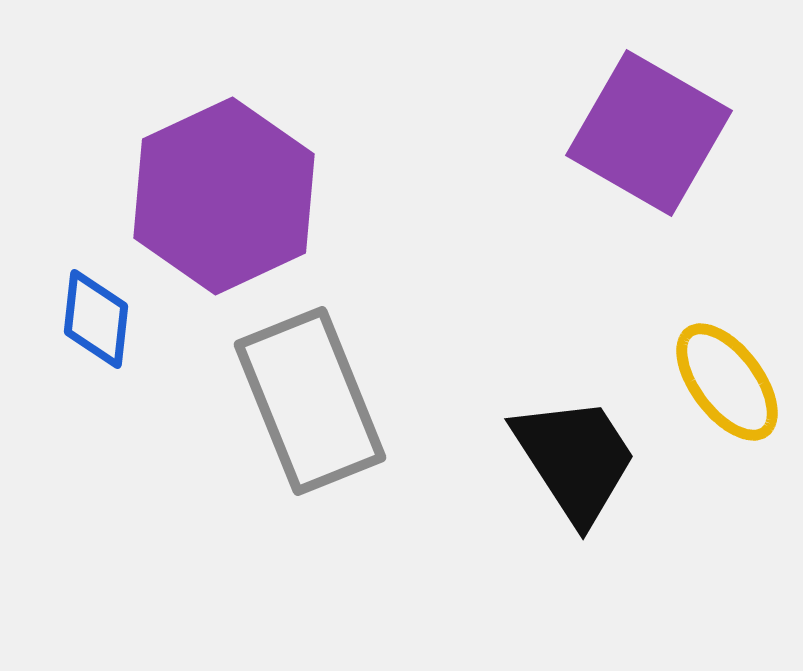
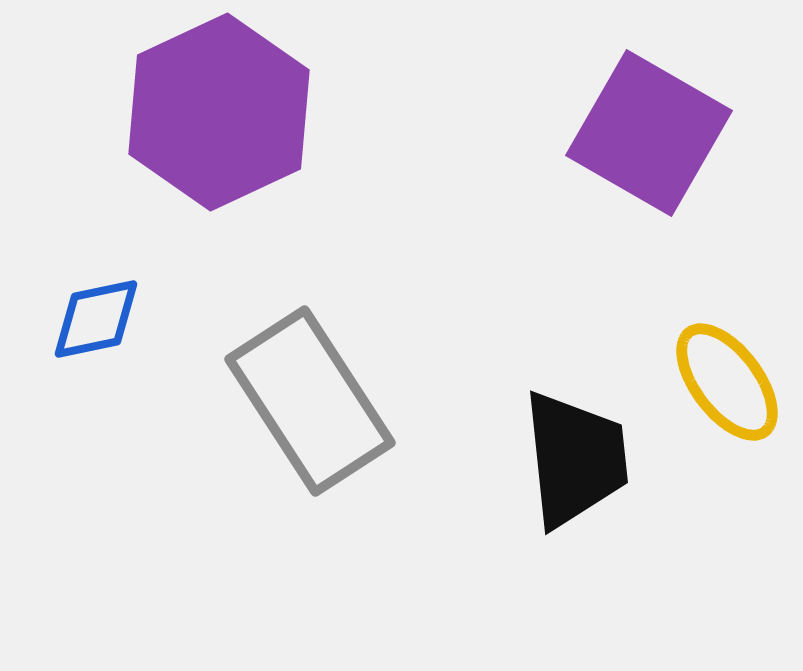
purple hexagon: moved 5 px left, 84 px up
blue diamond: rotated 72 degrees clockwise
gray rectangle: rotated 11 degrees counterclockwise
black trapezoid: rotated 27 degrees clockwise
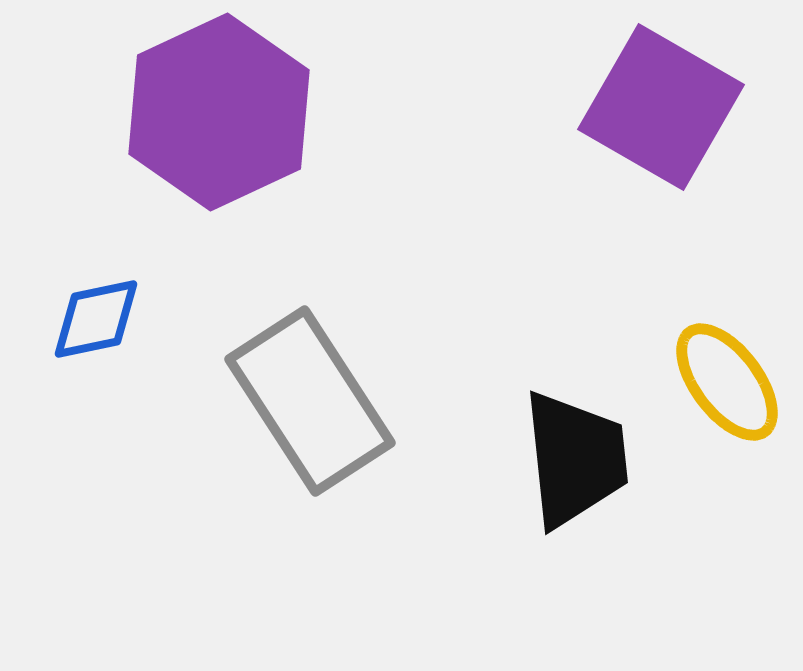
purple square: moved 12 px right, 26 px up
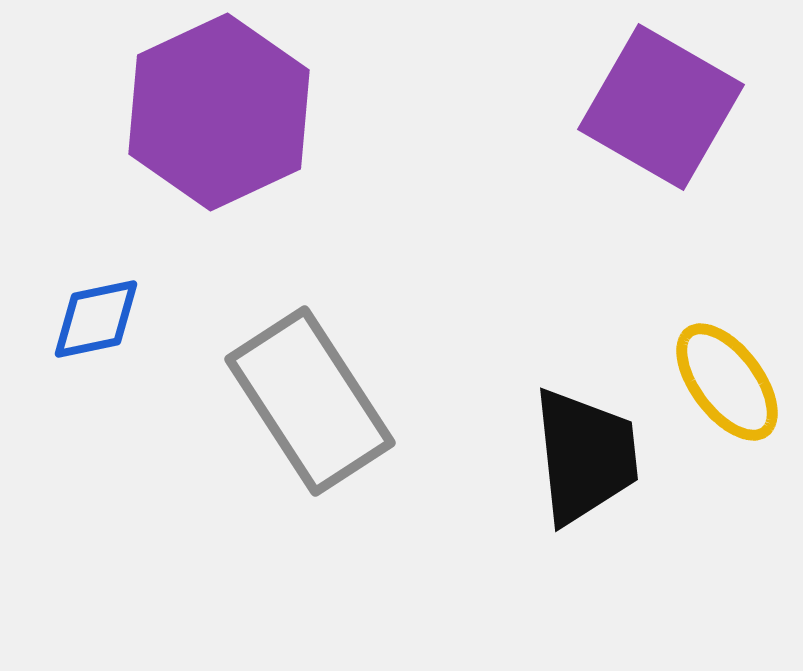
black trapezoid: moved 10 px right, 3 px up
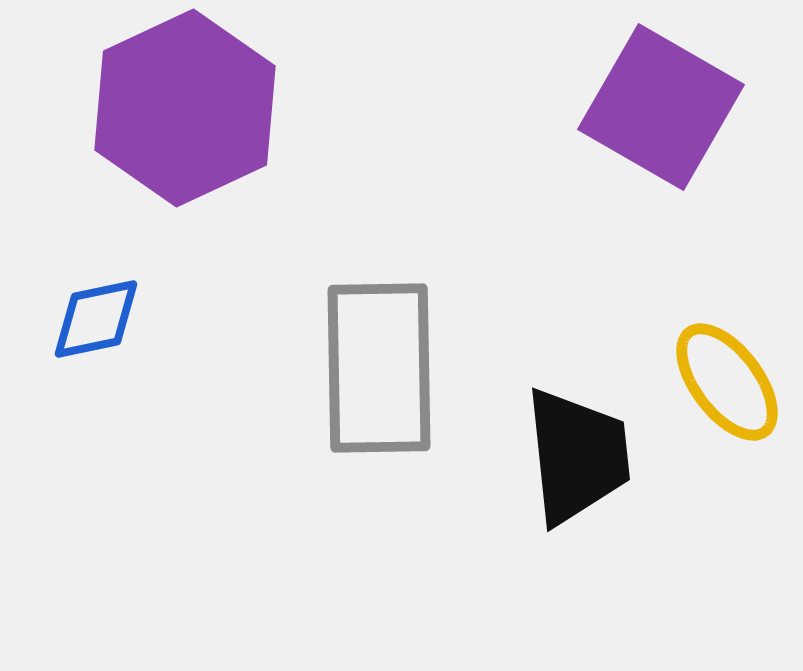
purple hexagon: moved 34 px left, 4 px up
gray rectangle: moved 69 px right, 33 px up; rotated 32 degrees clockwise
black trapezoid: moved 8 px left
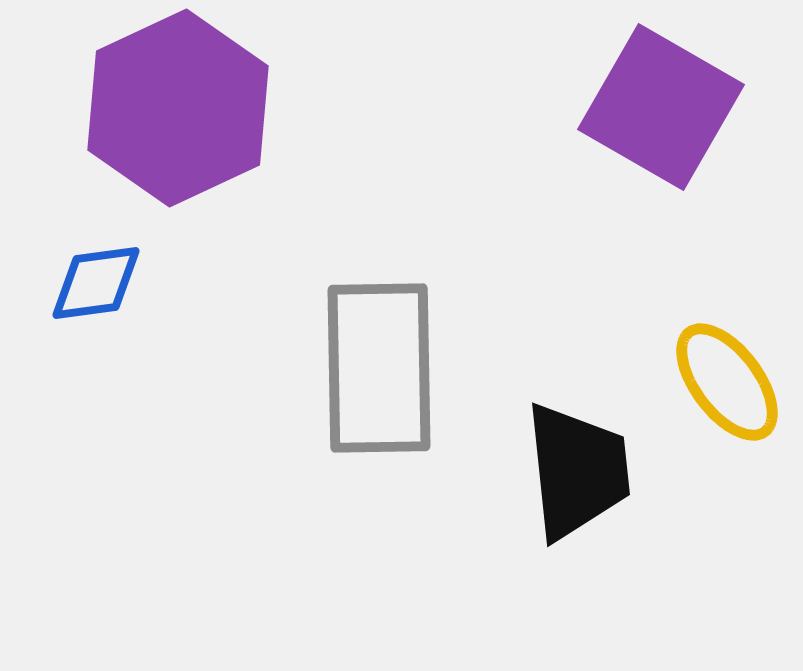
purple hexagon: moved 7 px left
blue diamond: moved 36 px up; rotated 4 degrees clockwise
black trapezoid: moved 15 px down
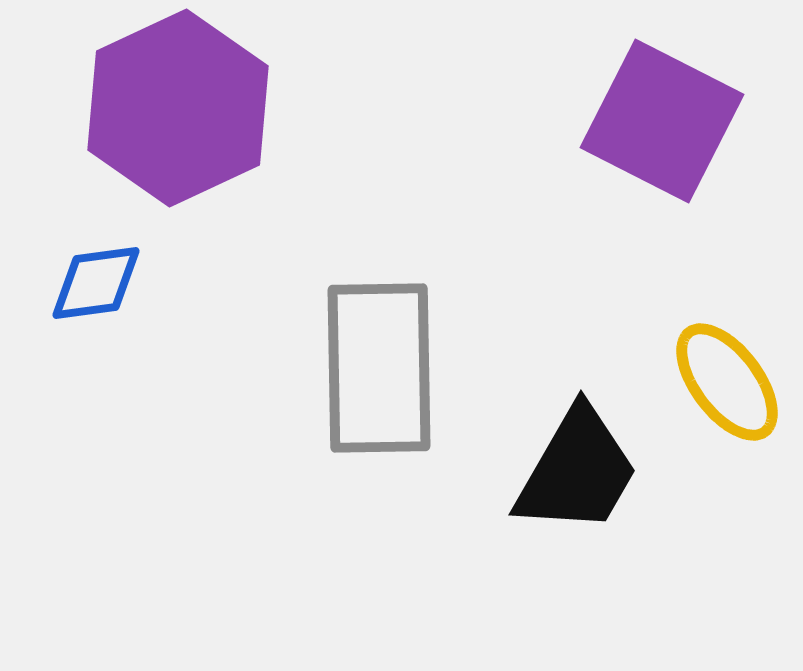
purple square: moved 1 px right, 14 px down; rotated 3 degrees counterclockwise
black trapezoid: rotated 36 degrees clockwise
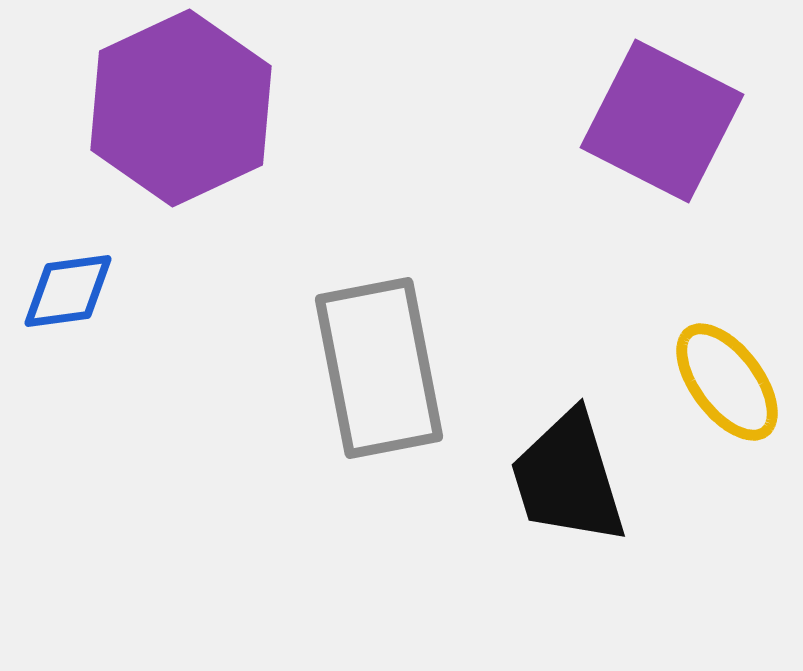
purple hexagon: moved 3 px right
blue diamond: moved 28 px left, 8 px down
gray rectangle: rotated 10 degrees counterclockwise
black trapezoid: moved 9 px left, 7 px down; rotated 133 degrees clockwise
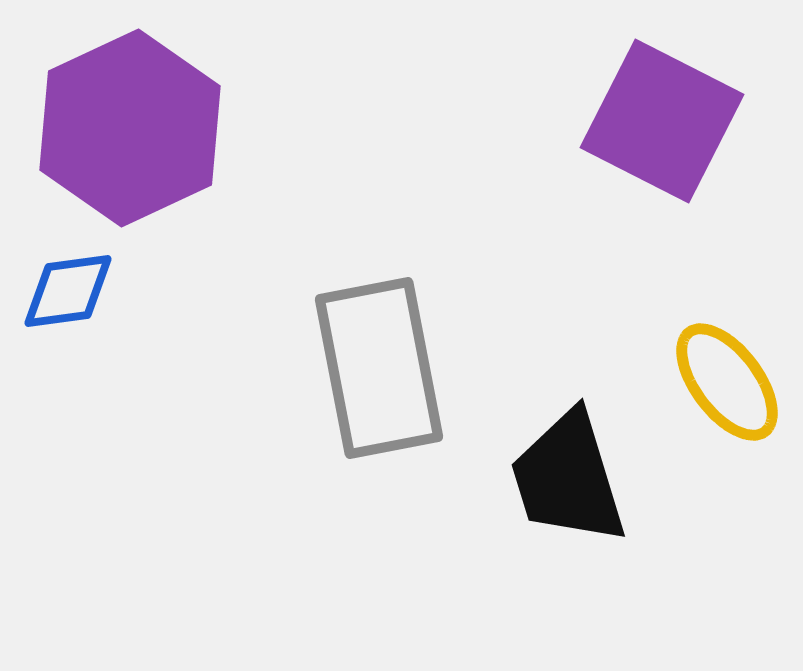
purple hexagon: moved 51 px left, 20 px down
